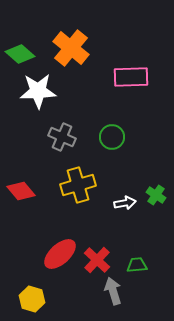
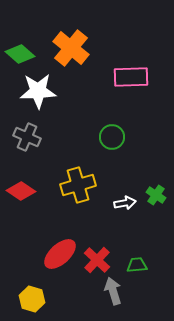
gray cross: moved 35 px left
red diamond: rotated 16 degrees counterclockwise
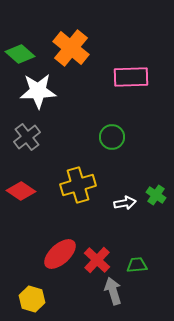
gray cross: rotated 28 degrees clockwise
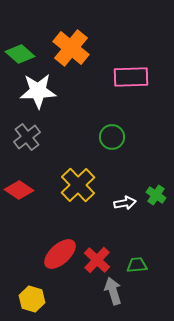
yellow cross: rotated 28 degrees counterclockwise
red diamond: moved 2 px left, 1 px up
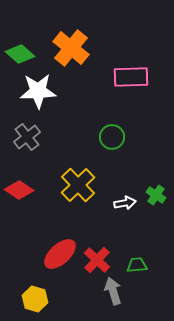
yellow hexagon: moved 3 px right
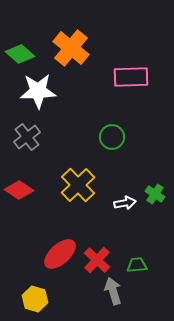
green cross: moved 1 px left, 1 px up
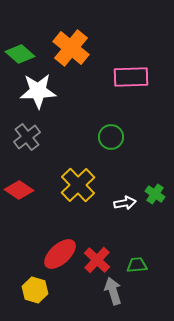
green circle: moved 1 px left
yellow hexagon: moved 9 px up
